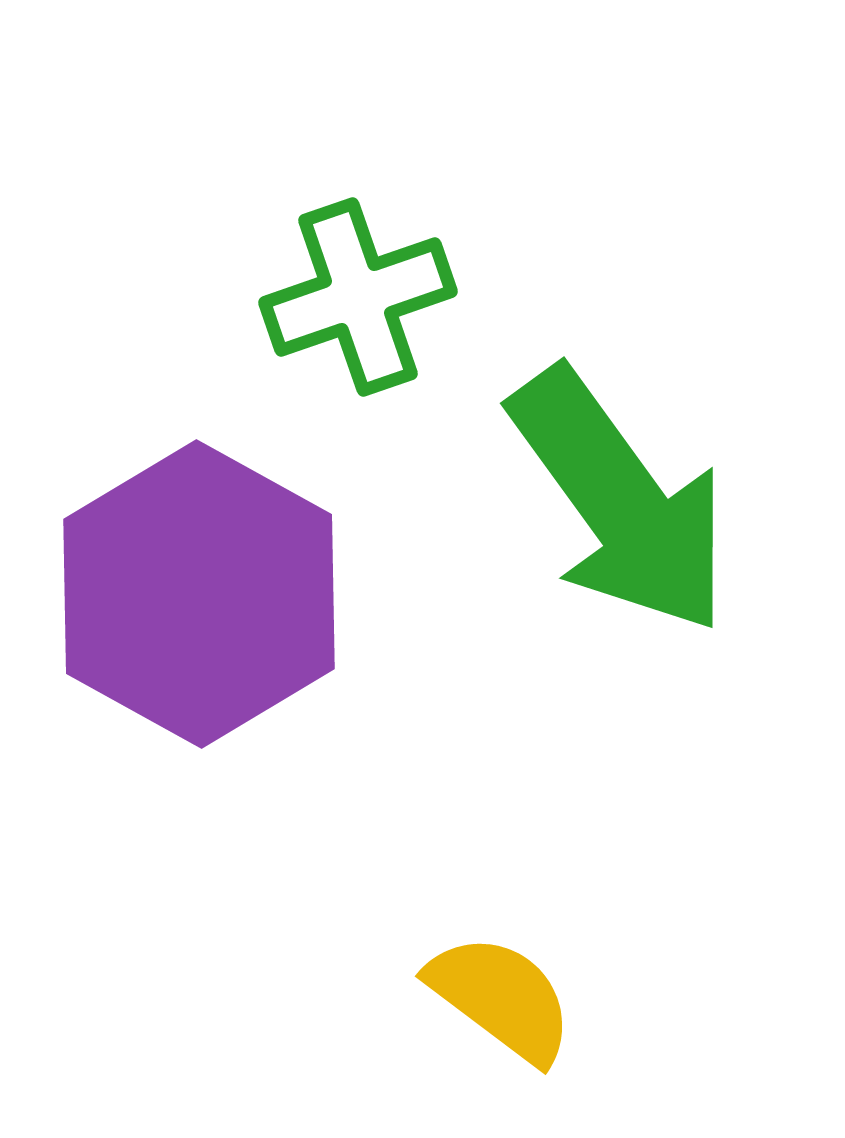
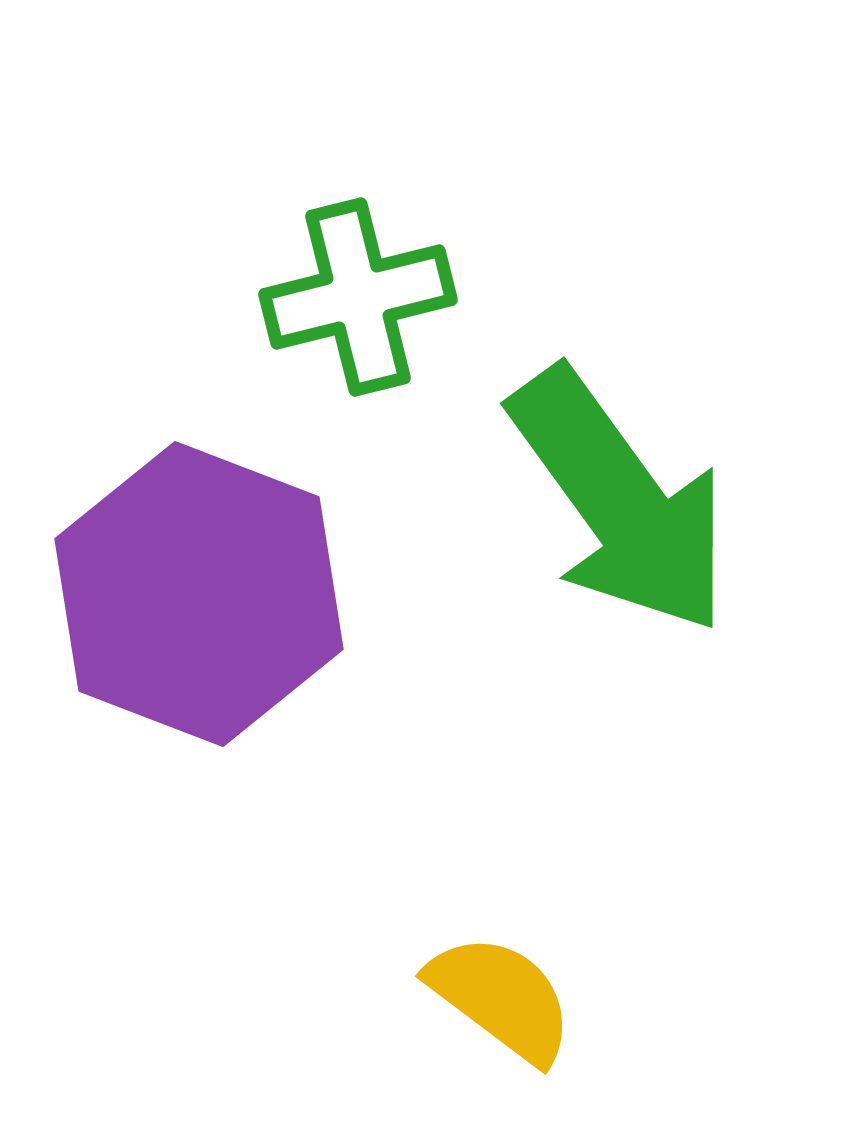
green cross: rotated 5 degrees clockwise
purple hexagon: rotated 8 degrees counterclockwise
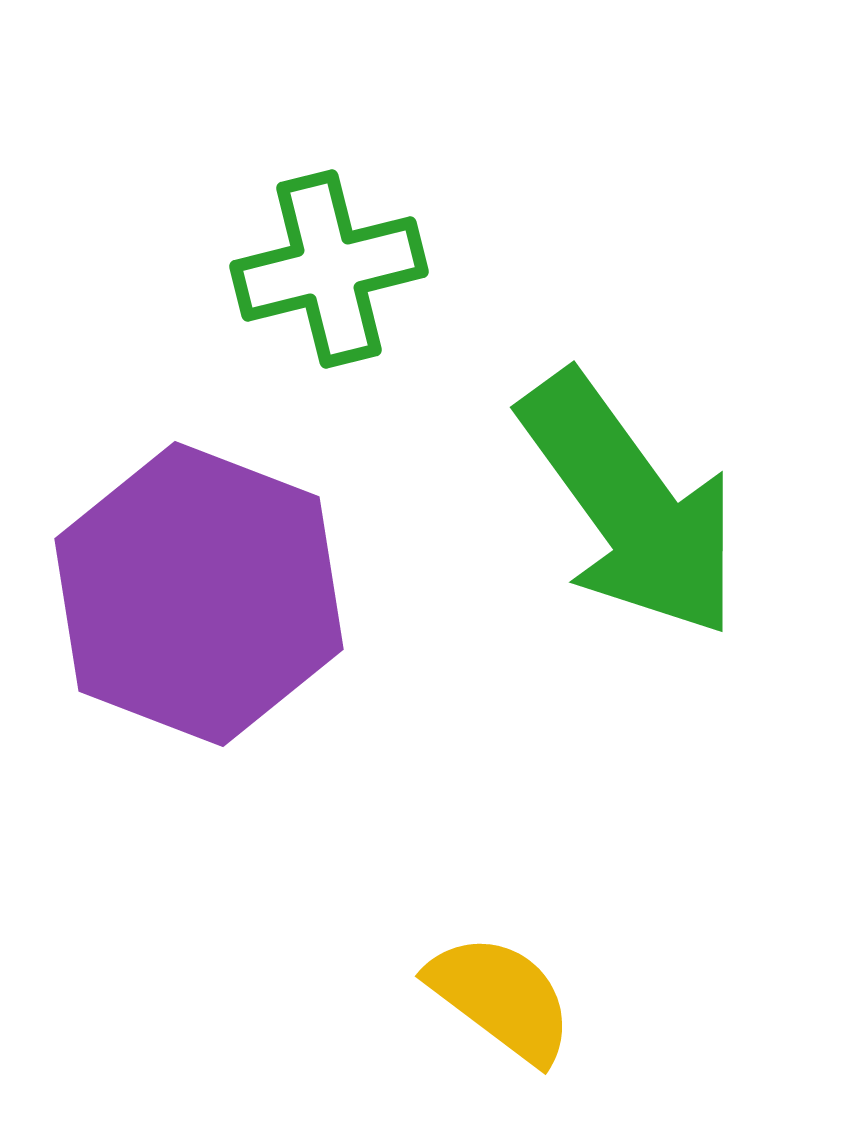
green cross: moved 29 px left, 28 px up
green arrow: moved 10 px right, 4 px down
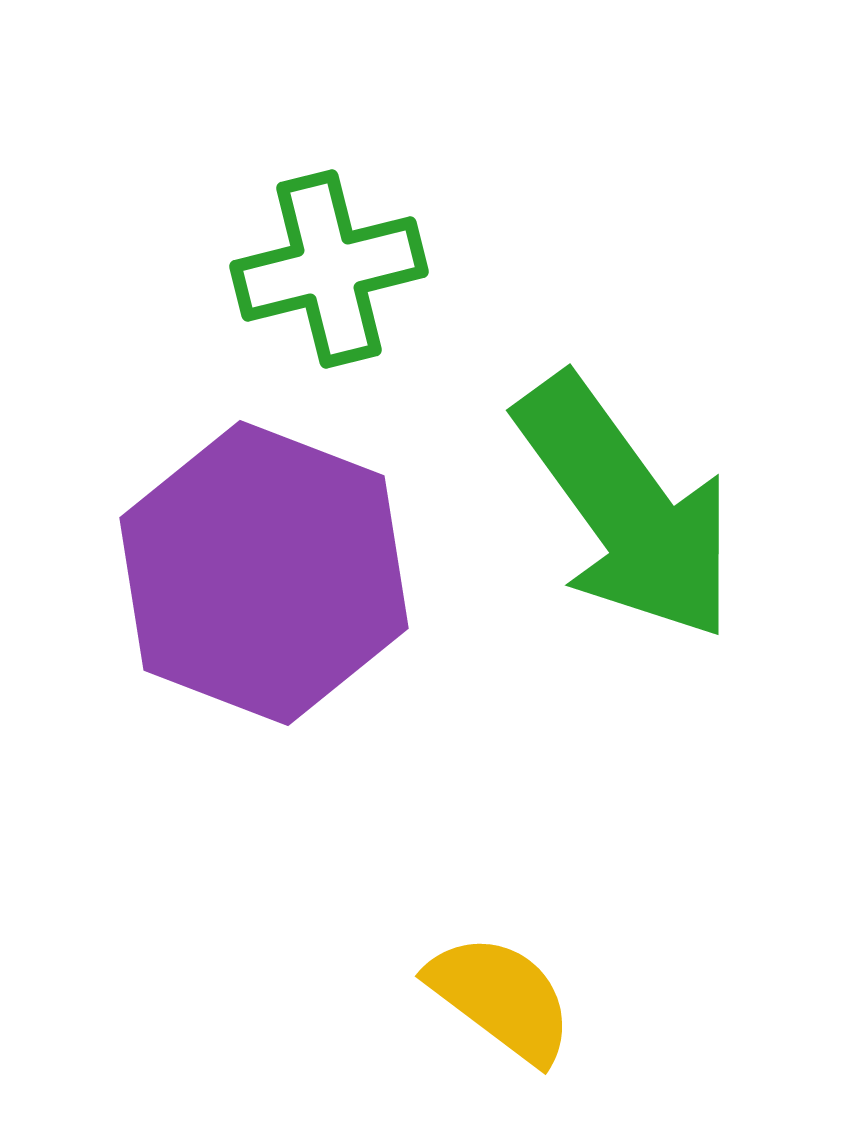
green arrow: moved 4 px left, 3 px down
purple hexagon: moved 65 px right, 21 px up
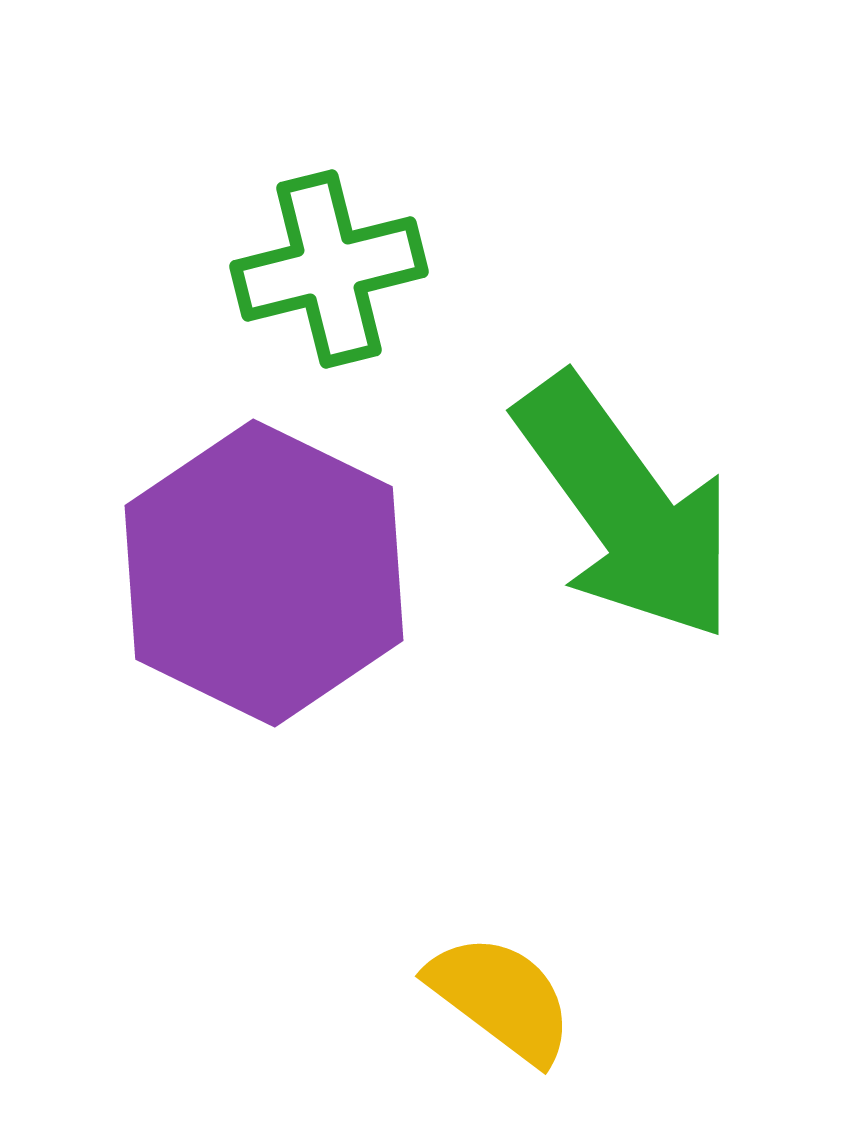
purple hexagon: rotated 5 degrees clockwise
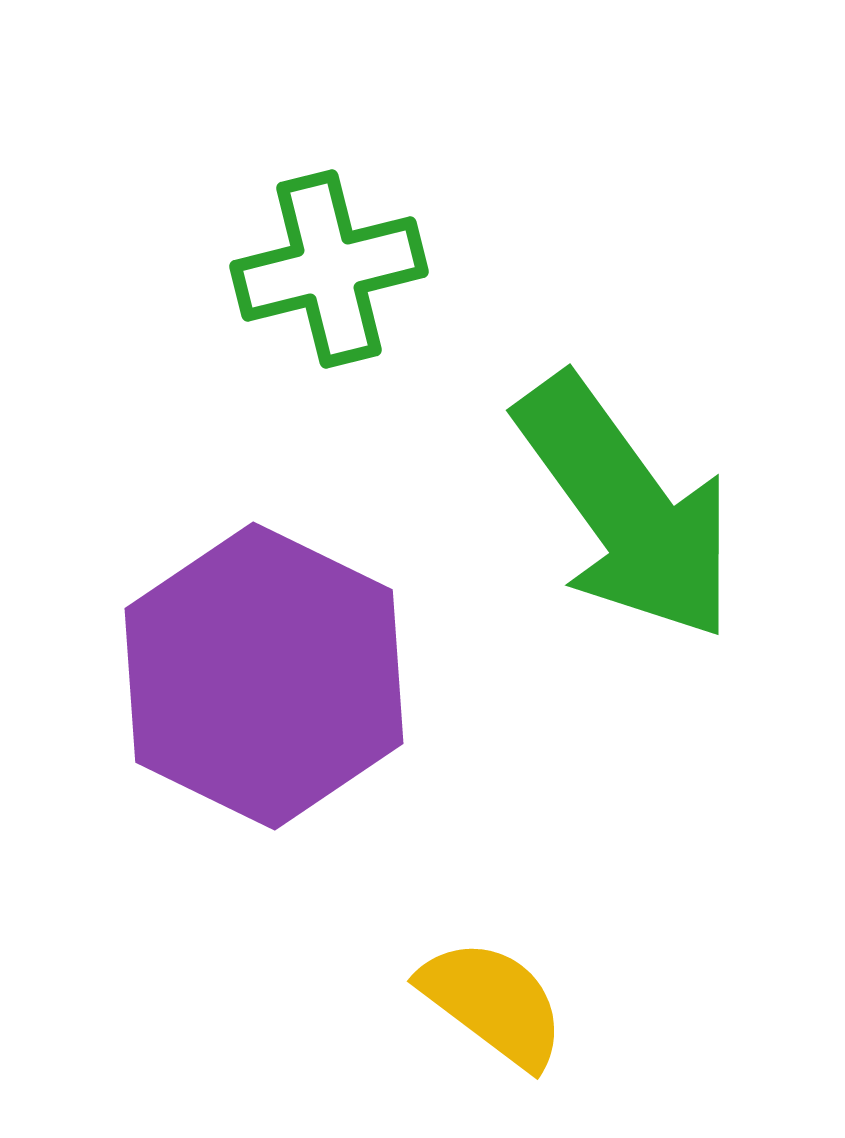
purple hexagon: moved 103 px down
yellow semicircle: moved 8 px left, 5 px down
